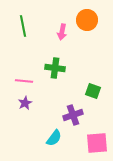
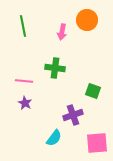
purple star: rotated 16 degrees counterclockwise
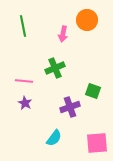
pink arrow: moved 1 px right, 2 px down
green cross: rotated 30 degrees counterclockwise
purple cross: moved 3 px left, 8 px up
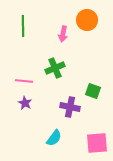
green line: rotated 10 degrees clockwise
purple cross: rotated 30 degrees clockwise
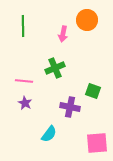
cyan semicircle: moved 5 px left, 4 px up
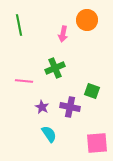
green line: moved 4 px left, 1 px up; rotated 10 degrees counterclockwise
green square: moved 1 px left
purple star: moved 17 px right, 4 px down
cyan semicircle: rotated 72 degrees counterclockwise
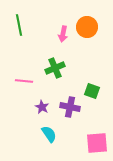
orange circle: moved 7 px down
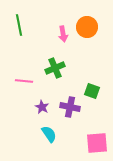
pink arrow: rotated 21 degrees counterclockwise
